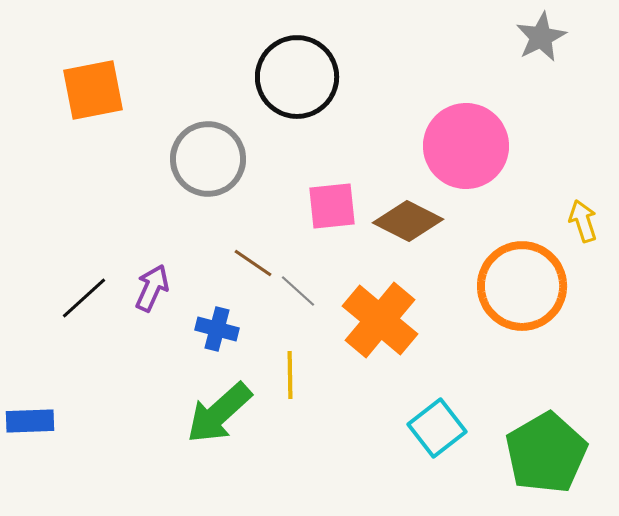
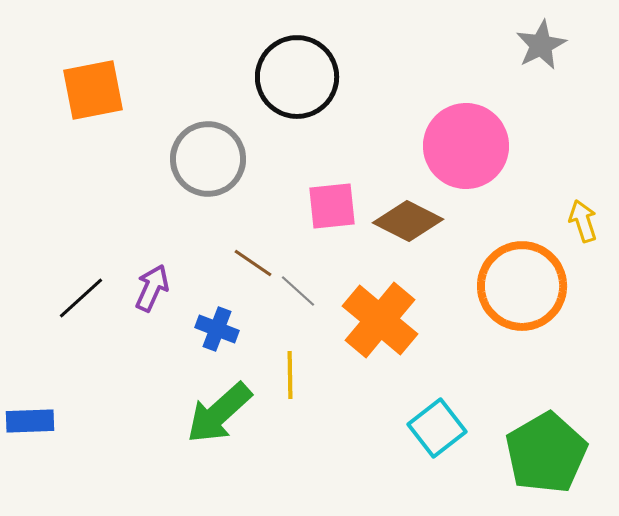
gray star: moved 8 px down
black line: moved 3 px left
blue cross: rotated 6 degrees clockwise
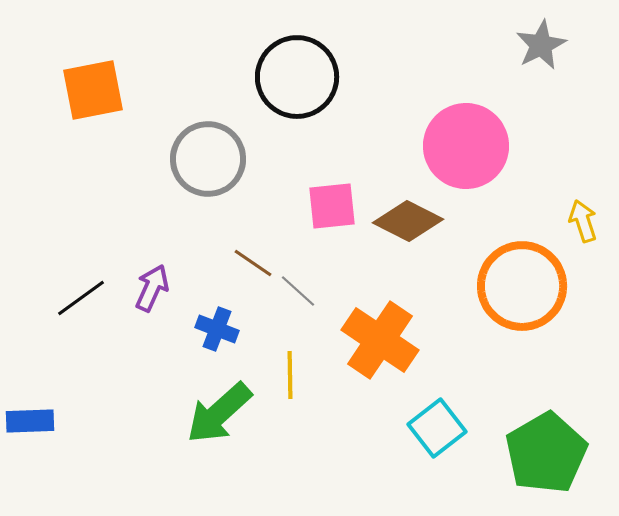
black line: rotated 6 degrees clockwise
orange cross: moved 20 px down; rotated 6 degrees counterclockwise
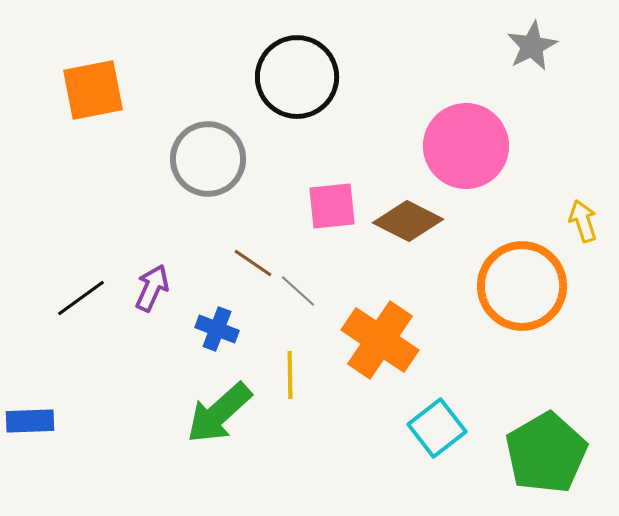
gray star: moved 9 px left, 1 px down
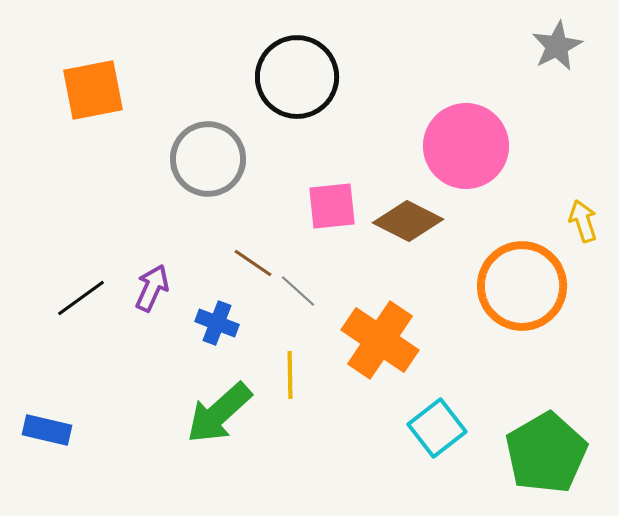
gray star: moved 25 px right
blue cross: moved 6 px up
blue rectangle: moved 17 px right, 9 px down; rotated 15 degrees clockwise
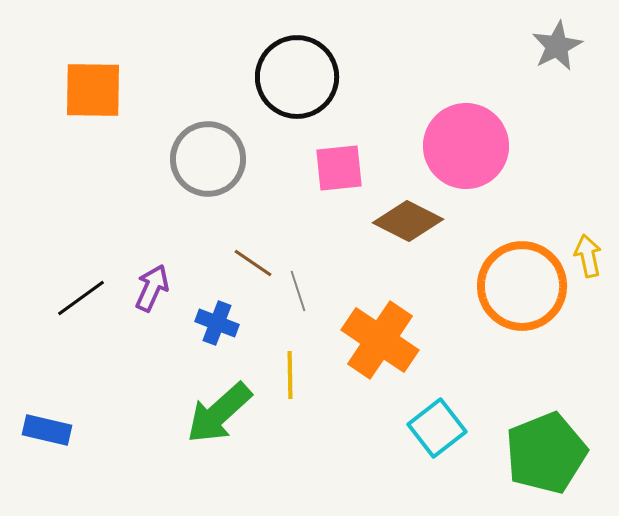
orange square: rotated 12 degrees clockwise
pink square: moved 7 px right, 38 px up
yellow arrow: moved 5 px right, 35 px down; rotated 6 degrees clockwise
gray line: rotated 30 degrees clockwise
green pentagon: rotated 8 degrees clockwise
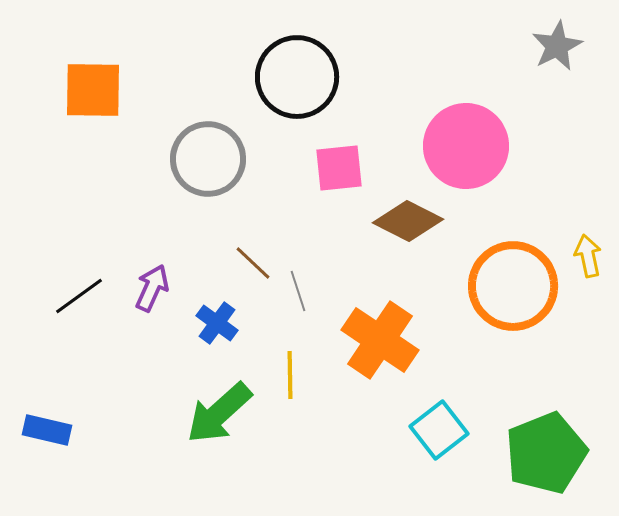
brown line: rotated 9 degrees clockwise
orange circle: moved 9 px left
black line: moved 2 px left, 2 px up
blue cross: rotated 15 degrees clockwise
cyan square: moved 2 px right, 2 px down
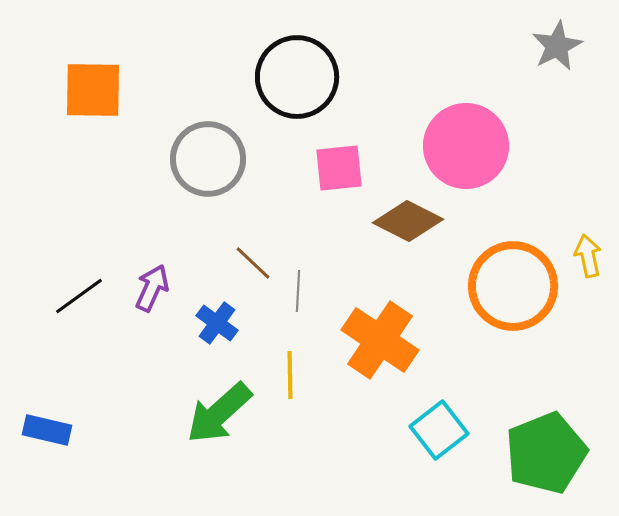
gray line: rotated 21 degrees clockwise
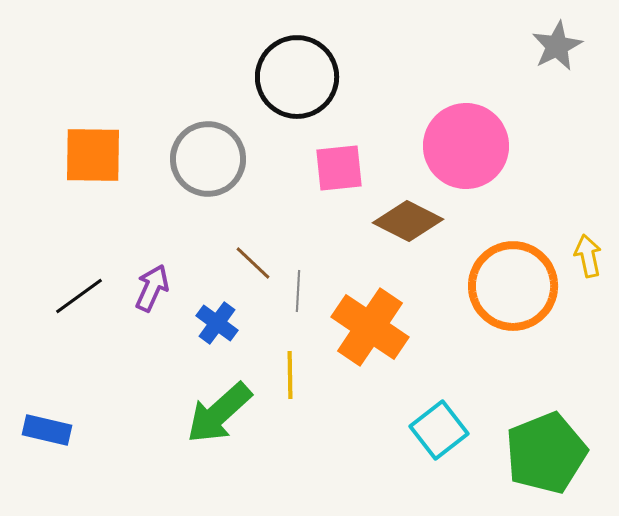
orange square: moved 65 px down
orange cross: moved 10 px left, 13 px up
